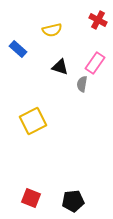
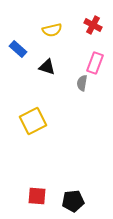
red cross: moved 5 px left, 5 px down
pink rectangle: rotated 15 degrees counterclockwise
black triangle: moved 13 px left
gray semicircle: moved 1 px up
red square: moved 6 px right, 2 px up; rotated 18 degrees counterclockwise
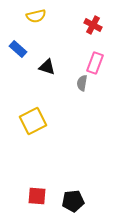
yellow semicircle: moved 16 px left, 14 px up
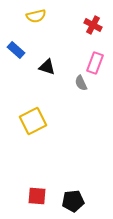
blue rectangle: moved 2 px left, 1 px down
gray semicircle: moved 1 px left; rotated 35 degrees counterclockwise
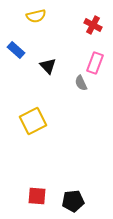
black triangle: moved 1 px right, 1 px up; rotated 30 degrees clockwise
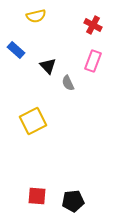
pink rectangle: moved 2 px left, 2 px up
gray semicircle: moved 13 px left
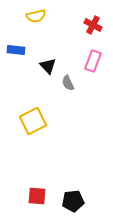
blue rectangle: rotated 36 degrees counterclockwise
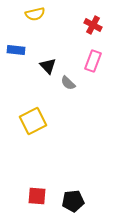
yellow semicircle: moved 1 px left, 2 px up
gray semicircle: rotated 21 degrees counterclockwise
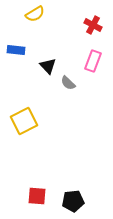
yellow semicircle: rotated 18 degrees counterclockwise
yellow square: moved 9 px left
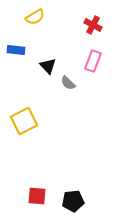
yellow semicircle: moved 3 px down
